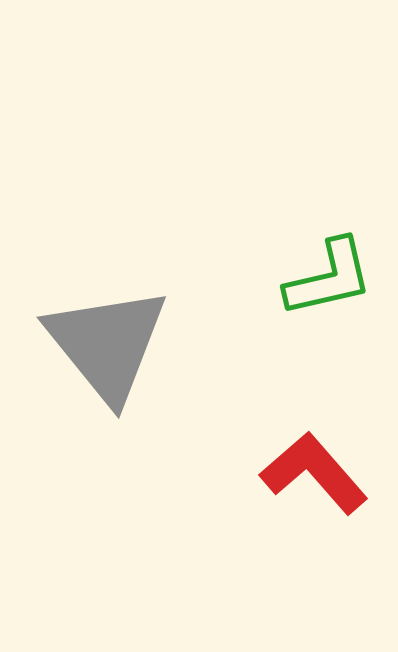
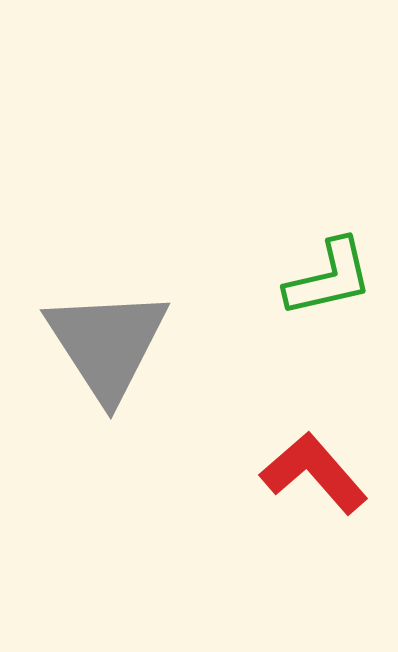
gray triangle: rotated 6 degrees clockwise
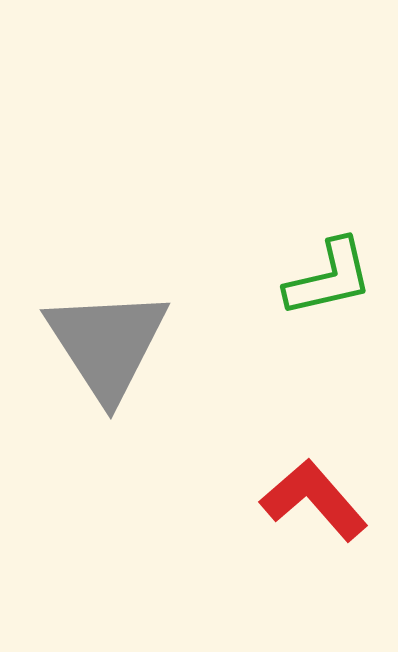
red L-shape: moved 27 px down
